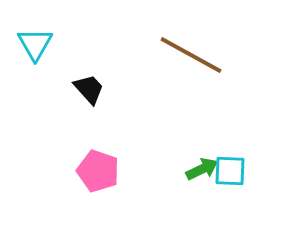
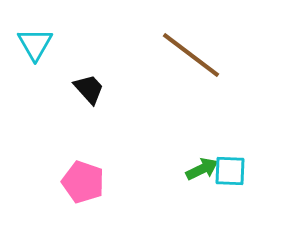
brown line: rotated 8 degrees clockwise
pink pentagon: moved 15 px left, 11 px down
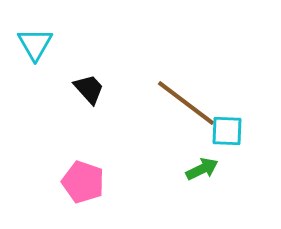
brown line: moved 5 px left, 48 px down
cyan square: moved 3 px left, 40 px up
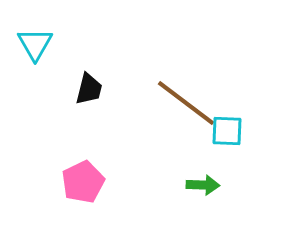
black trapezoid: rotated 56 degrees clockwise
green arrow: moved 1 px right, 16 px down; rotated 28 degrees clockwise
pink pentagon: rotated 27 degrees clockwise
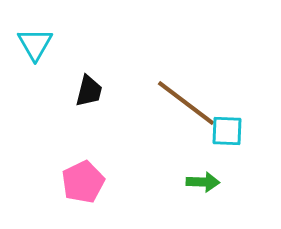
black trapezoid: moved 2 px down
green arrow: moved 3 px up
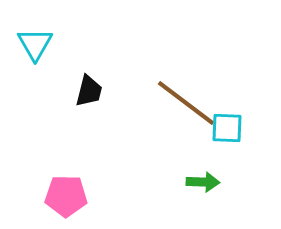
cyan square: moved 3 px up
pink pentagon: moved 17 px left, 14 px down; rotated 27 degrees clockwise
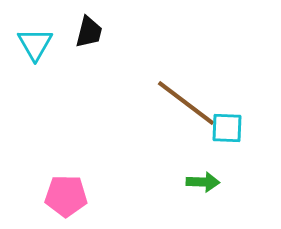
black trapezoid: moved 59 px up
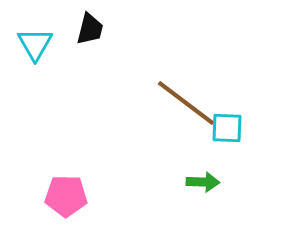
black trapezoid: moved 1 px right, 3 px up
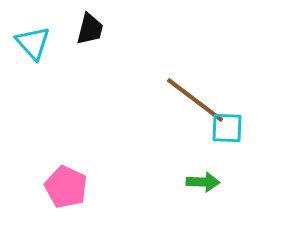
cyan triangle: moved 2 px left, 1 px up; rotated 12 degrees counterclockwise
brown line: moved 9 px right, 3 px up
pink pentagon: moved 9 px up; rotated 24 degrees clockwise
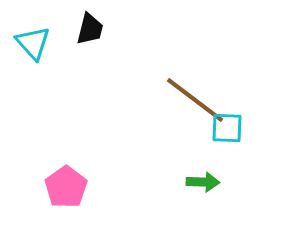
pink pentagon: rotated 12 degrees clockwise
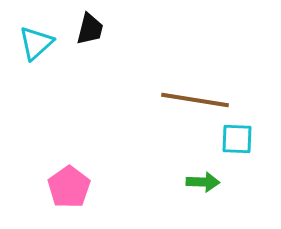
cyan triangle: moved 3 px right; rotated 30 degrees clockwise
brown line: rotated 28 degrees counterclockwise
cyan square: moved 10 px right, 11 px down
pink pentagon: moved 3 px right
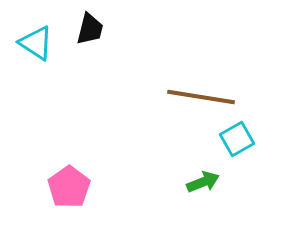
cyan triangle: rotated 45 degrees counterclockwise
brown line: moved 6 px right, 3 px up
cyan square: rotated 32 degrees counterclockwise
green arrow: rotated 24 degrees counterclockwise
